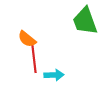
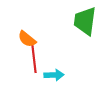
green trapezoid: rotated 28 degrees clockwise
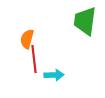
orange semicircle: rotated 66 degrees clockwise
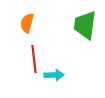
green trapezoid: moved 4 px down
orange semicircle: moved 16 px up
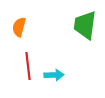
orange semicircle: moved 8 px left, 4 px down
red line: moved 6 px left, 7 px down
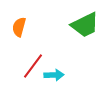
green trapezoid: rotated 124 degrees counterclockwise
red line: moved 5 px right; rotated 44 degrees clockwise
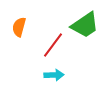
green trapezoid: rotated 8 degrees counterclockwise
red line: moved 20 px right, 21 px up
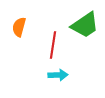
red line: rotated 28 degrees counterclockwise
cyan arrow: moved 4 px right
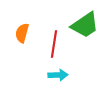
orange semicircle: moved 3 px right, 6 px down
red line: moved 1 px right, 1 px up
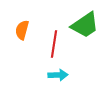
orange semicircle: moved 3 px up
